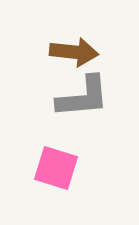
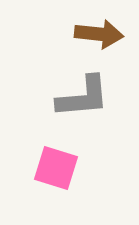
brown arrow: moved 25 px right, 18 px up
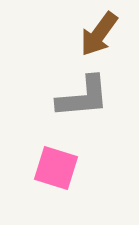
brown arrow: rotated 120 degrees clockwise
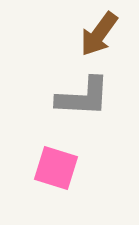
gray L-shape: rotated 8 degrees clockwise
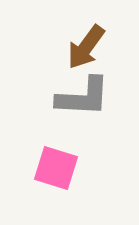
brown arrow: moved 13 px left, 13 px down
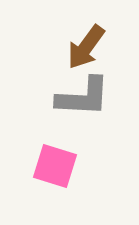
pink square: moved 1 px left, 2 px up
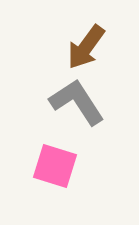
gray L-shape: moved 6 px left, 5 px down; rotated 126 degrees counterclockwise
